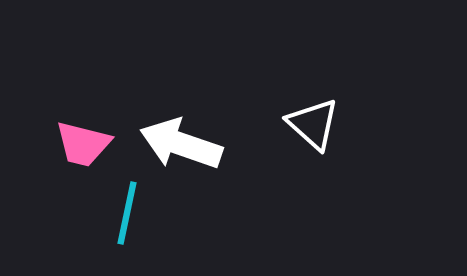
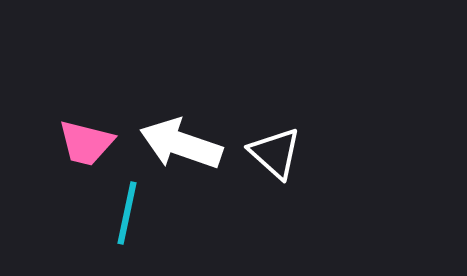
white triangle: moved 38 px left, 29 px down
pink trapezoid: moved 3 px right, 1 px up
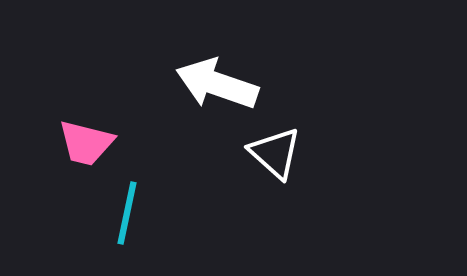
white arrow: moved 36 px right, 60 px up
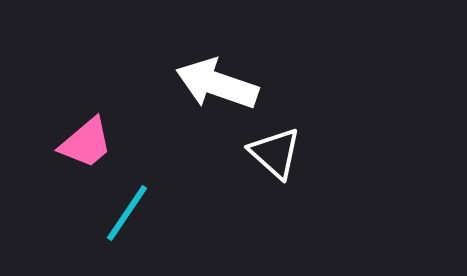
pink trapezoid: rotated 54 degrees counterclockwise
cyan line: rotated 22 degrees clockwise
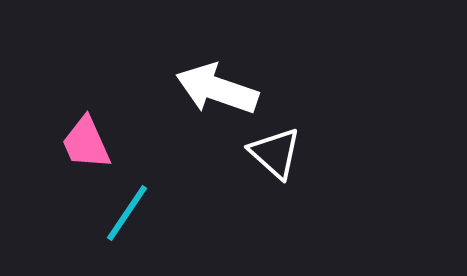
white arrow: moved 5 px down
pink trapezoid: rotated 106 degrees clockwise
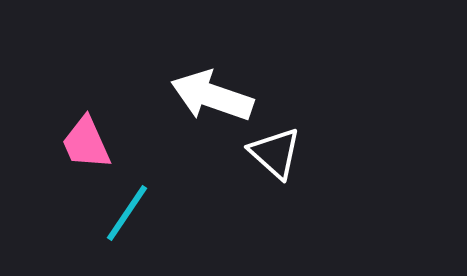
white arrow: moved 5 px left, 7 px down
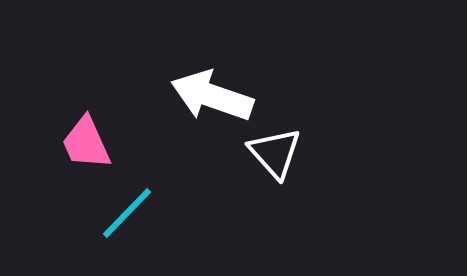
white triangle: rotated 6 degrees clockwise
cyan line: rotated 10 degrees clockwise
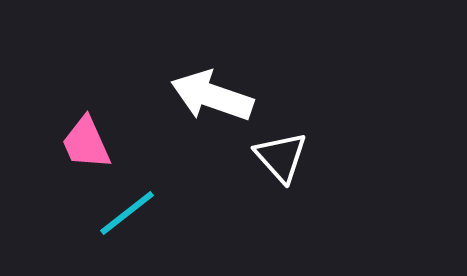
white triangle: moved 6 px right, 4 px down
cyan line: rotated 8 degrees clockwise
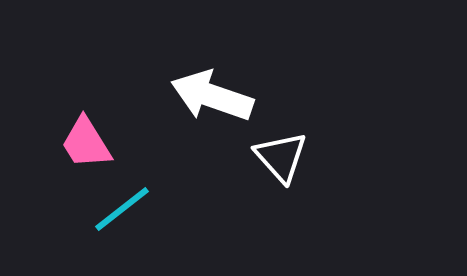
pink trapezoid: rotated 8 degrees counterclockwise
cyan line: moved 5 px left, 4 px up
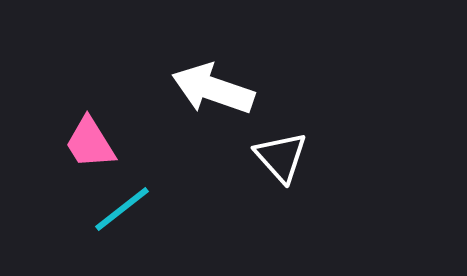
white arrow: moved 1 px right, 7 px up
pink trapezoid: moved 4 px right
